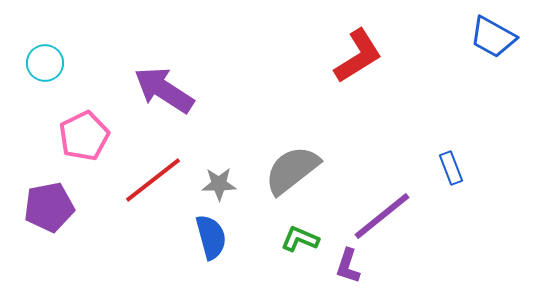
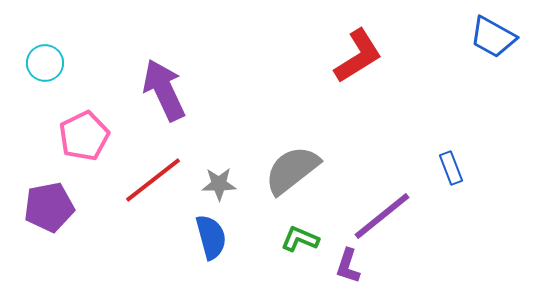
purple arrow: rotated 32 degrees clockwise
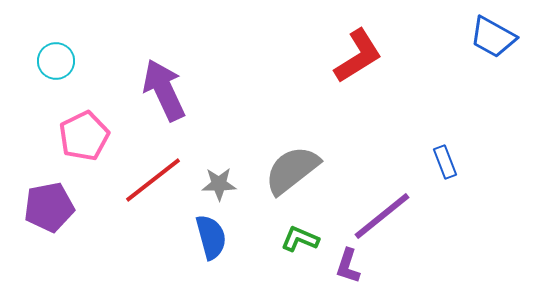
cyan circle: moved 11 px right, 2 px up
blue rectangle: moved 6 px left, 6 px up
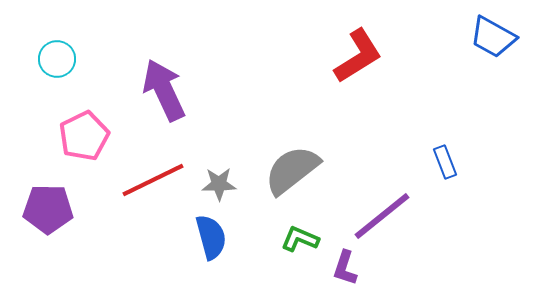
cyan circle: moved 1 px right, 2 px up
red line: rotated 12 degrees clockwise
purple pentagon: moved 1 px left, 2 px down; rotated 12 degrees clockwise
purple L-shape: moved 3 px left, 2 px down
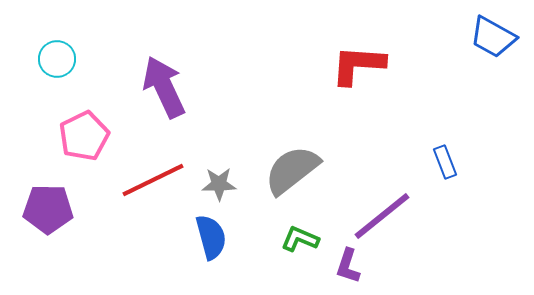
red L-shape: moved 9 px down; rotated 144 degrees counterclockwise
purple arrow: moved 3 px up
purple L-shape: moved 3 px right, 2 px up
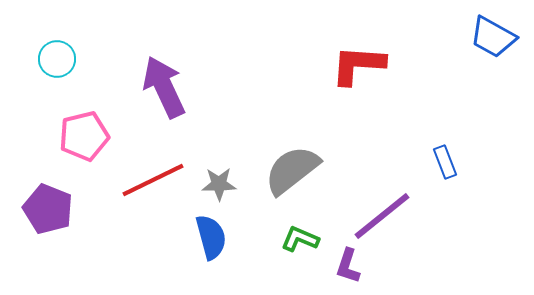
pink pentagon: rotated 12 degrees clockwise
purple pentagon: rotated 21 degrees clockwise
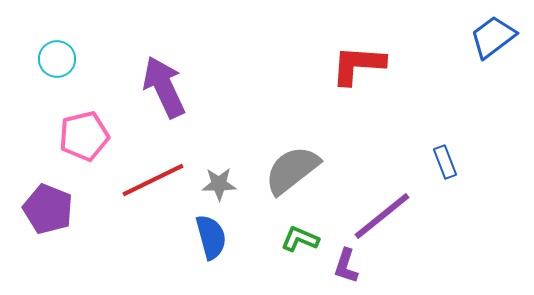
blue trapezoid: rotated 114 degrees clockwise
purple L-shape: moved 2 px left
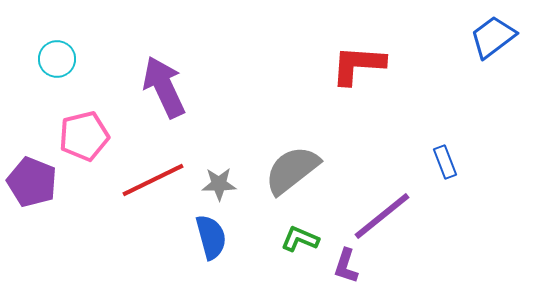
purple pentagon: moved 16 px left, 27 px up
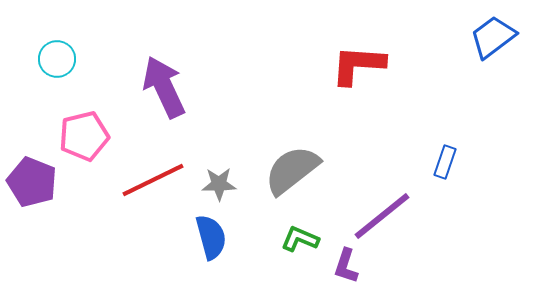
blue rectangle: rotated 40 degrees clockwise
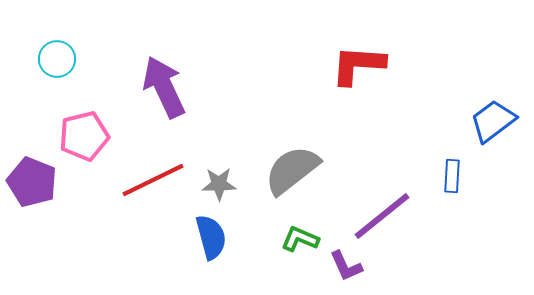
blue trapezoid: moved 84 px down
blue rectangle: moved 7 px right, 14 px down; rotated 16 degrees counterclockwise
purple L-shape: rotated 42 degrees counterclockwise
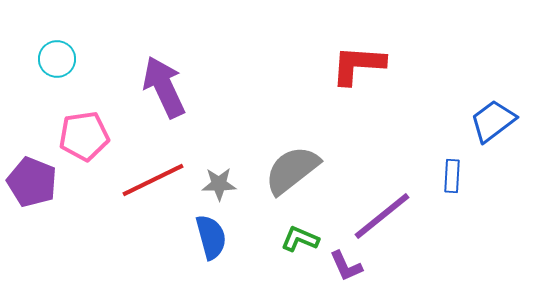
pink pentagon: rotated 6 degrees clockwise
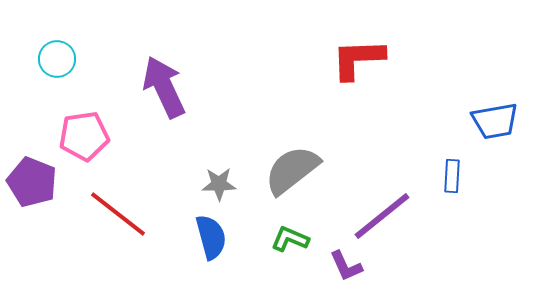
red L-shape: moved 6 px up; rotated 6 degrees counterclockwise
blue trapezoid: moved 2 px right; rotated 153 degrees counterclockwise
red line: moved 35 px left, 34 px down; rotated 64 degrees clockwise
green L-shape: moved 10 px left
